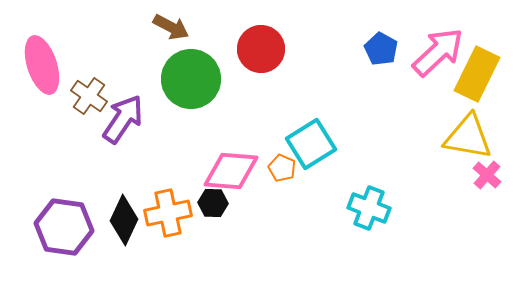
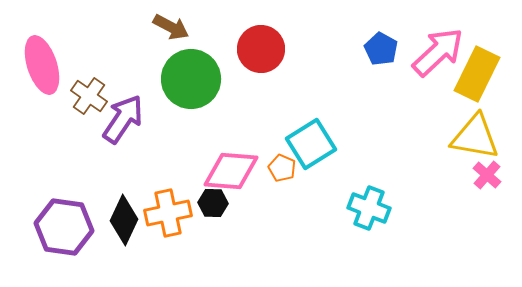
yellow triangle: moved 7 px right
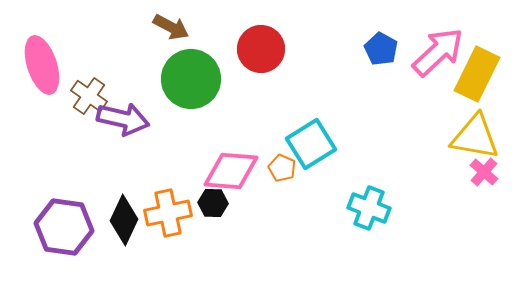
purple arrow: rotated 69 degrees clockwise
pink cross: moved 3 px left, 3 px up
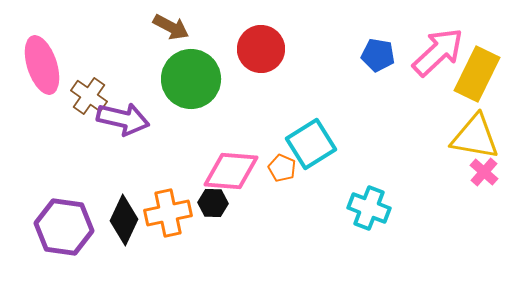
blue pentagon: moved 3 px left, 6 px down; rotated 20 degrees counterclockwise
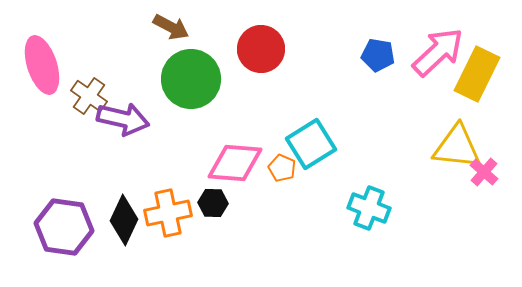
yellow triangle: moved 18 px left, 10 px down; rotated 4 degrees counterclockwise
pink diamond: moved 4 px right, 8 px up
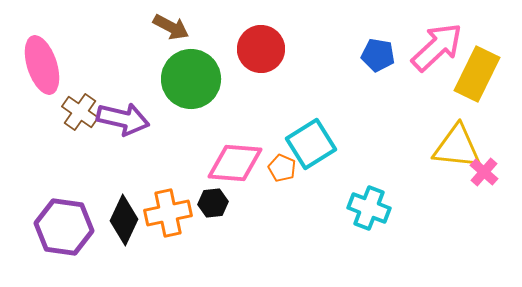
pink arrow: moved 1 px left, 5 px up
brown cross: moved 9 px left, 16 px down
black hexagon: rotated 8 degrees counterclockwise
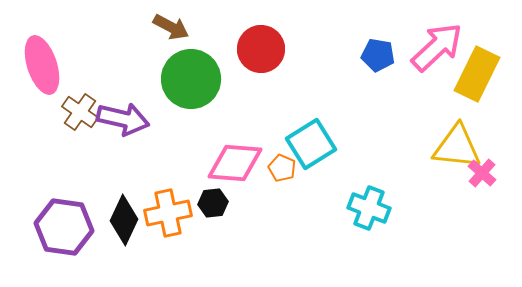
pink cross: moved 2 px left, 1 px down
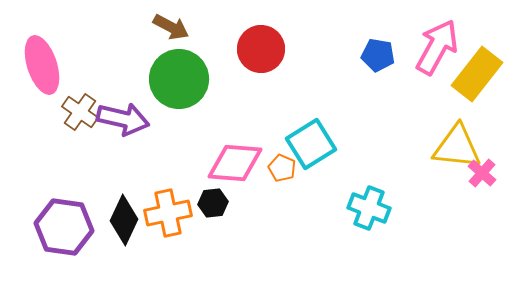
pink arrow: rotated 18 degrees counterclockwise
yellow rectangle: rotated 12 degrees clockwise
green circle: moved 12 px left
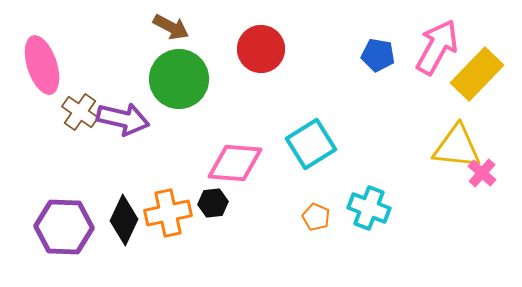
yellow rectangle: rotated 6 degrees clockwise
orange pentagon: moved 34 px right, 49 px down
purple hexagon: rotated 6 degrees counterclockwise
